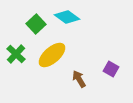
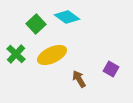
yellow ellipse: rotated 16 degrees clockwise
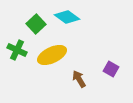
green cross: moved 1 px right, 4 px up; rotated 18 degrees counterclockwise
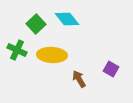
cyan diamond: moved 2 px down; rotated 15 degrees clockwise
yellow ellipse: rotated 28 degrees clockwise
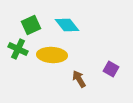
cyan diamond: moved 6 px down
green square: moved 5 px left, 1 px down; rotated 18 degrees clockwise
green cross: moved 1 px right, 1 px up
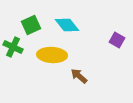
green cross: moved 5 px left, 2 px up
purple square: moved 6 px right, 29 px up
brown arrow: moved 3 px up; rotated 18 degrees counterclockwise
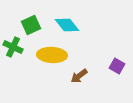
purple square: moved 26 px down
brown arrow: rotated 78 degrees counterclockwise
